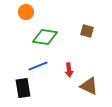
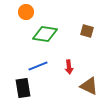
green diamond: moved 3 px up
red arrow: moved 3 px up
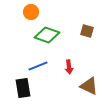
orange circle: moved 5 px right
green diamond: moved 2 px right, 1 px down; rotated 10 degrees clockwise
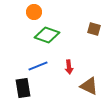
orange circle: moved 3 px right
brown square: moved 7 px right, 2 px up
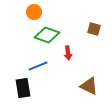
red arrow: moved 1 px left, 14 px up
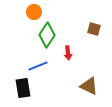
green diamond: rotated 75 degrees counterclockwise
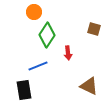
black rectangle: moved 1 px right, 2 px down
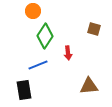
orange circle: moved 1 px left, 1 px up
green diamond: moved 2 px left, 1 px down
blue line: moved 1 px up
brown triangle: rotated 30 degrees counterclockwise
